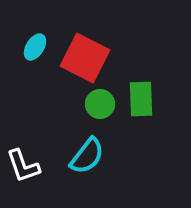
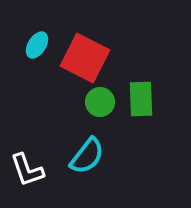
cyan ellipse: moved 2 px right, 2 px up
green circle: moved 2 px up
white L-shape: moved 4 px right, 4 px down
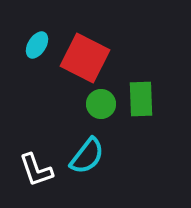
green circle: moved 1 px right, 2 px down
white L-shape: moved 9 px right
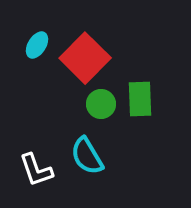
red square: rotated 18 degrees clockwise
green rectangle: moved 1 px left
cyan semicircle: rotated 111 degrees clockwise
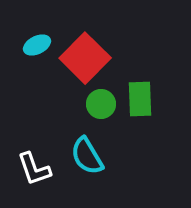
cyan ellipse: rotated 32 degrees clockwise
white L-shape: moved 2 px left, 1 px up
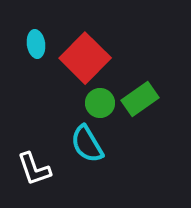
cyan ellipse: moved 1 px left, 1 px up; rotated 72 degrees counterclockwise
green rectangle: rotated 57 degrees clockwise
green circle: moved 1 px left, 1 px up
cyan semicircle: moved 12 px up
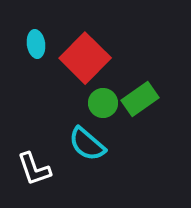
green circle: moved 3 px right
cyan semicircle: rotated 18 degrees counterclockwise
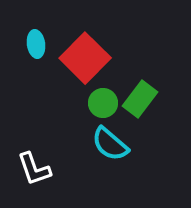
green rectangle: rotated 18 degrees counterclockwise
cyan semicircle: moved 23 px right
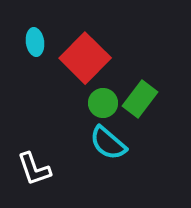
cyan ellipse: moved 1 px left, 2 px up
cyan semicircle: moved 2 px left, 1 px up
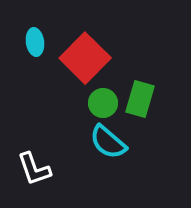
green rectangle: rotated 21 degrees counterclockwise
cyan semicircle: moved 1 px up
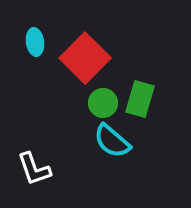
cyan semicircle: moved 4 px right, 1 px up
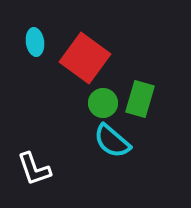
red square: rotated 9 degrees counterclockwise
